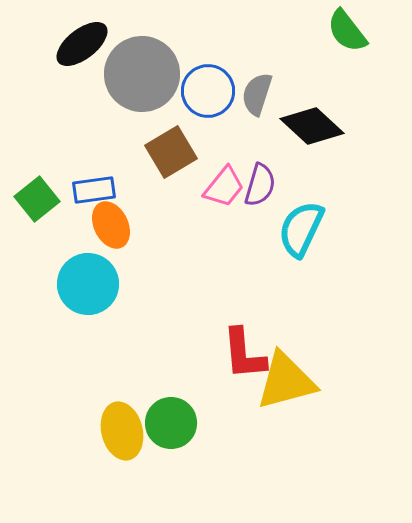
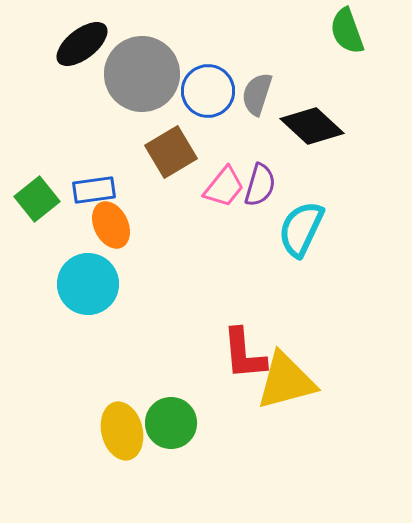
green semicircle: rotated 18 degrees clockwise
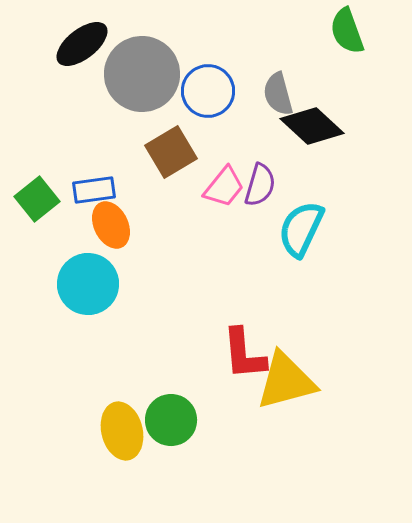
gray semicircle: moved 21 px right; rotated 33 degrees counterclockwise
green circle: moved 3 px up
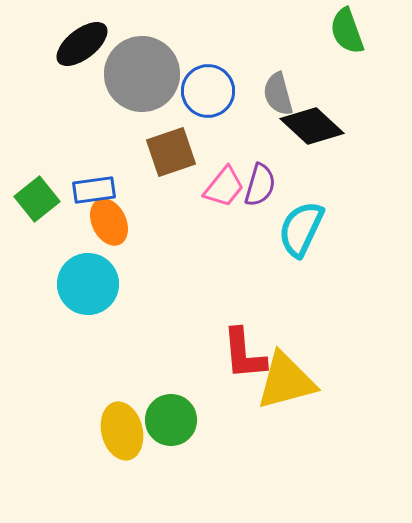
brown square: rotated 12 degrees clockwise
orange ellipse: moved 2 px left, 3 px up
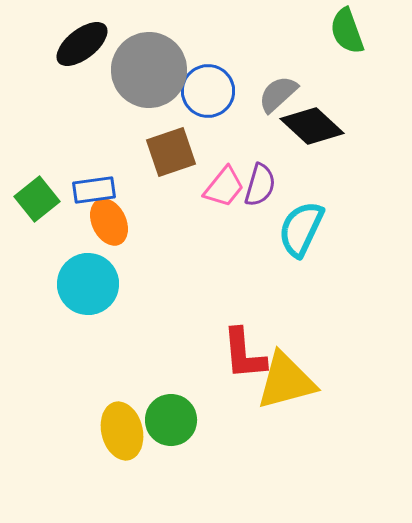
gray circle: moved 7 px right, 4 px up
gray semicircle: rotated 63 degrees clockwise
